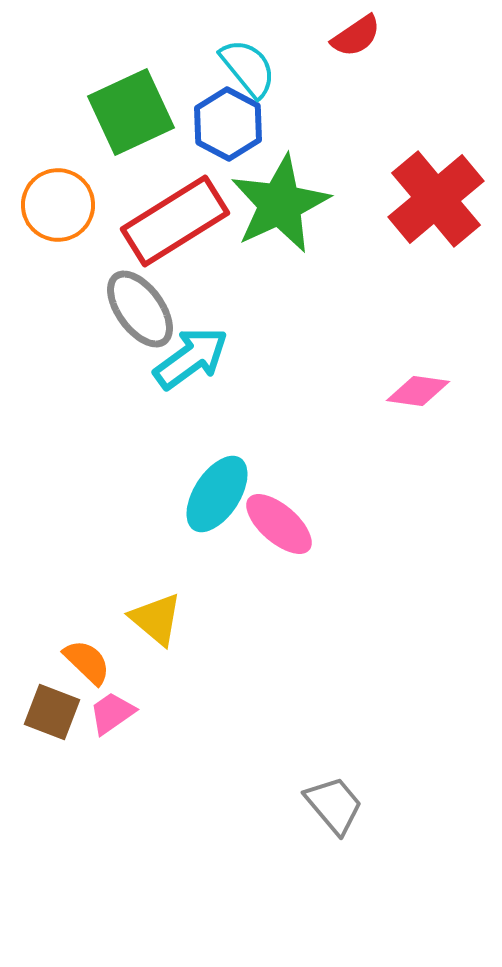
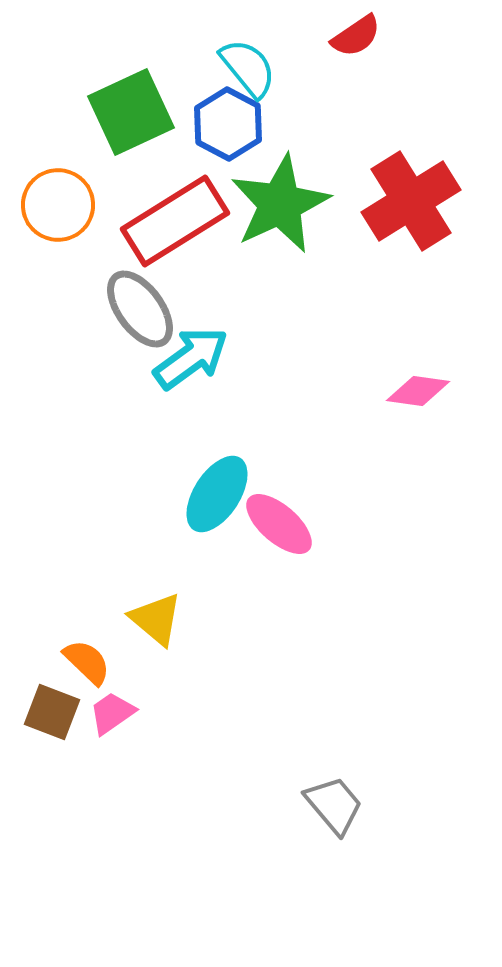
red cross: moved 25 px left, 2 px down; rotated 8 degrees clockwise
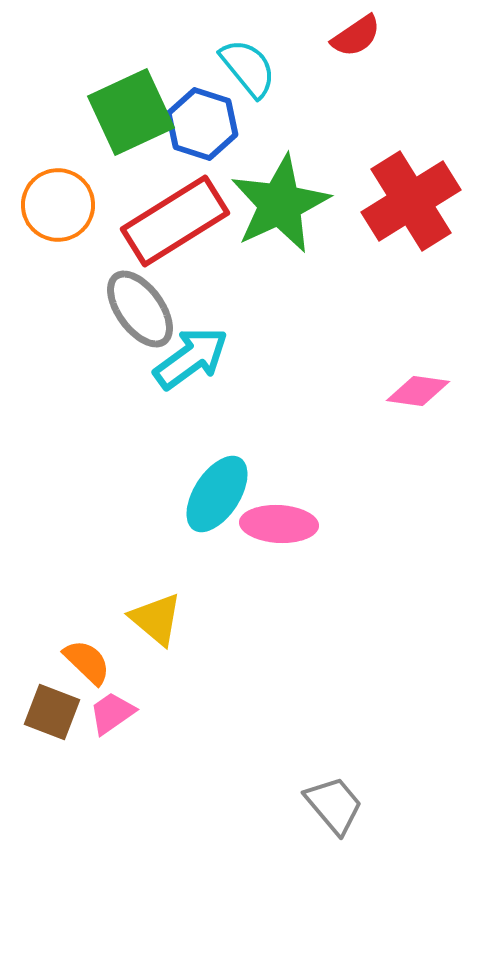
blue hexagon: moved 26 px left; rotated 10 degrees counterclockwise
pink ellipse: rotated 38 degrees counterclockwise
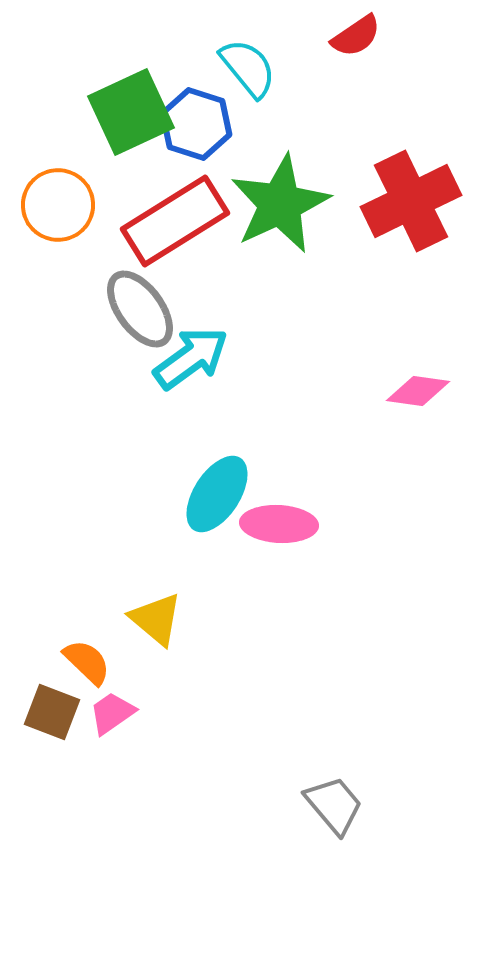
blue hexagon: moved 6 px left
red cross: rotated 6 degrees clockwise
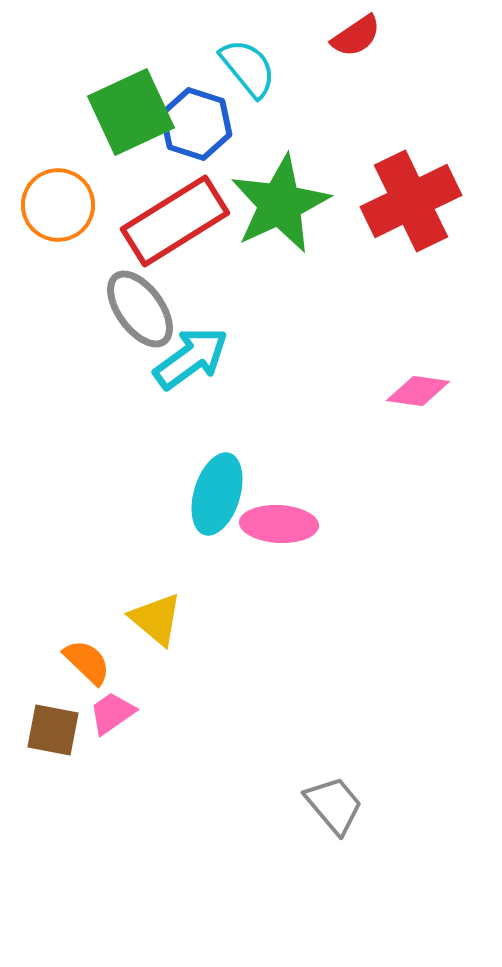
cyan ellipse: rotated 16 degrees counterclockwise
brown square: moved 1 px right, 18 px down; rotated 10 degrees counterclockwise
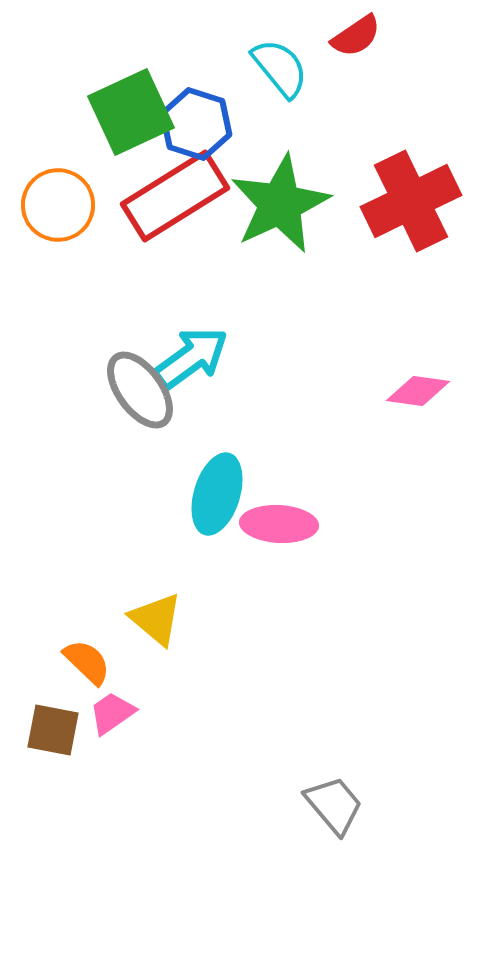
cyan semicircle: moved 32 px right
red rectangle: moved 25 px up
gray ellipse: moved 81 px down
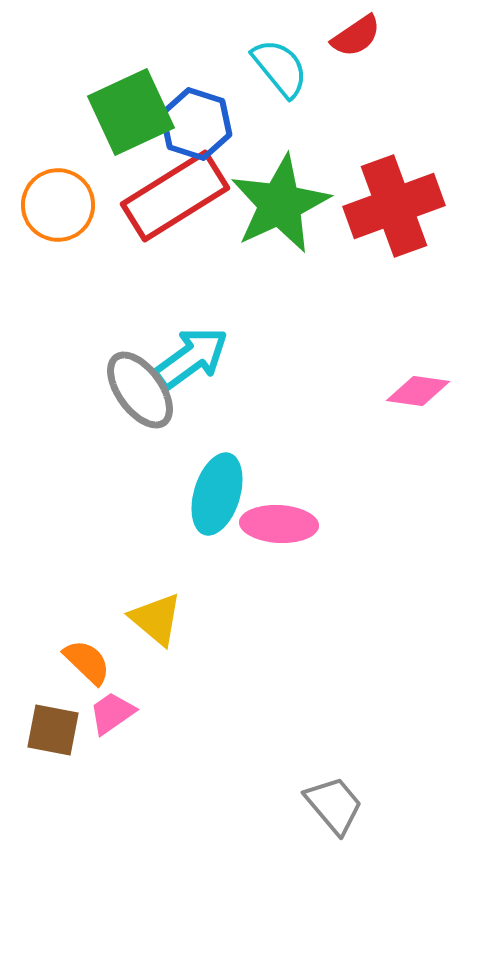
red cross: moved 17 px left, 5 px down; rotated 6 degrees clockwise
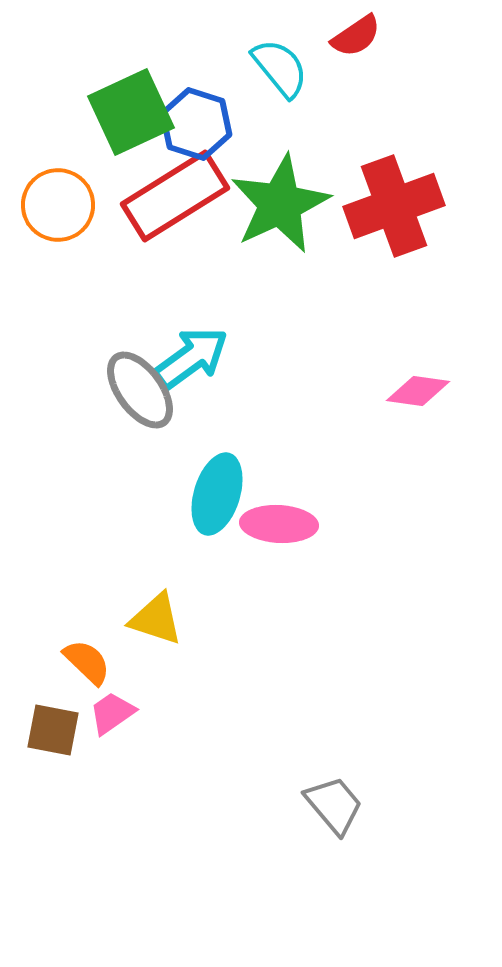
yellow triangle: rotated 22 degrees counterclockwise
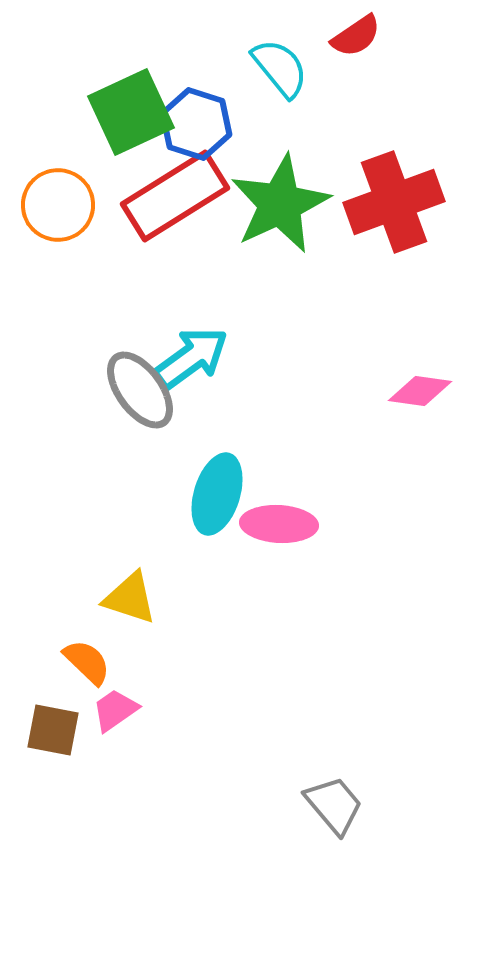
red cross: moved 4 px up
pink diamond: moved 2 px right
yellow triangle: moved 26 px left, 21 px up
pink trapezoid: moved 3 px right, 3 px up
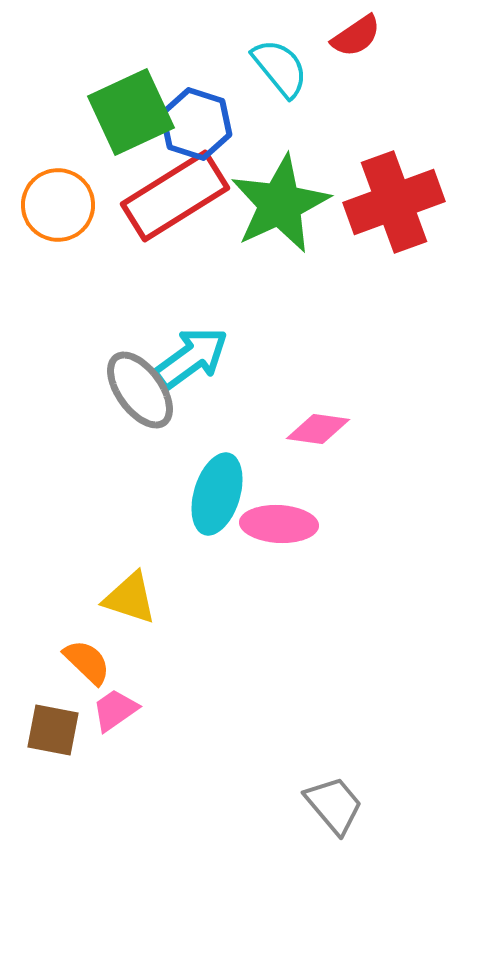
pink diamond: moved 102 px left, 38 px down
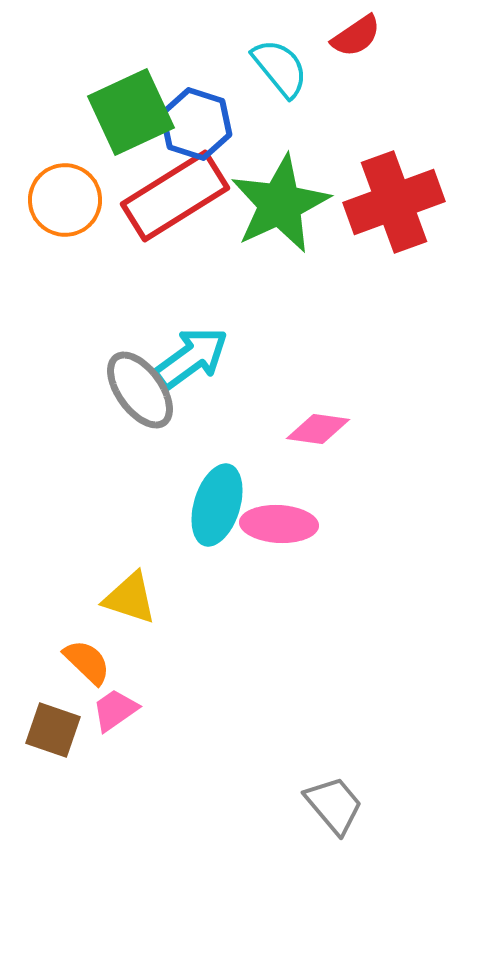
orange circle: moved 7 px right, 5 px up
cyan ellipse: moved 11 px down
brown square: rotated 8 degrees clockwise
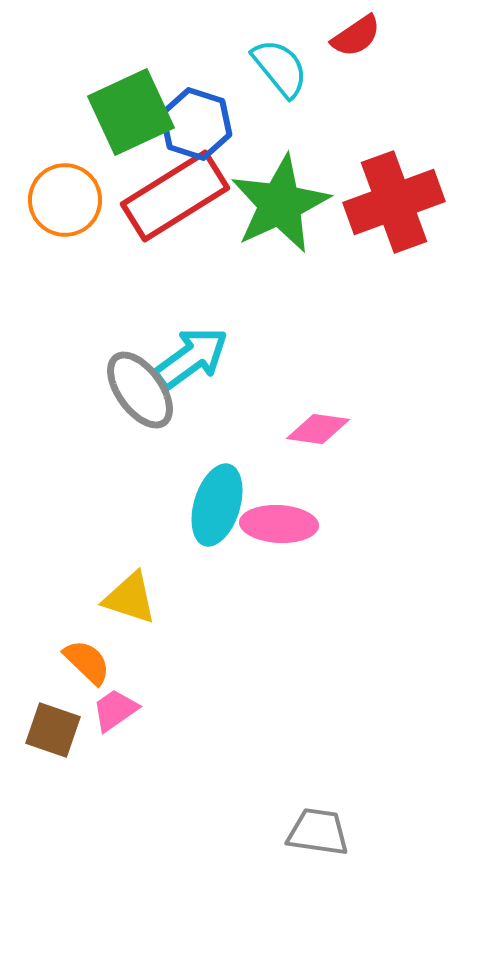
gray trapezoid: moved 16 px left, 27 px down; rotated 42 degrees counterclockwise
